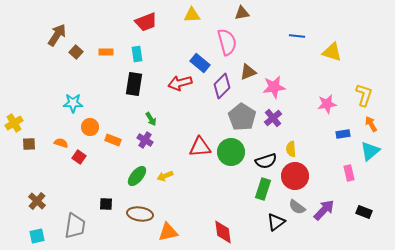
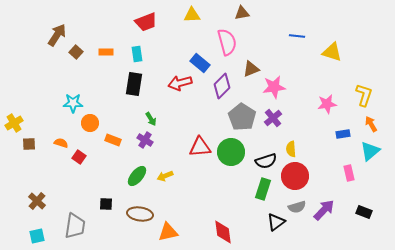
brown triangle at (248, 72): moved 3 px right, 3 px up
orange circle at (90, 127): moved 4 px up
gray semicircle at (297, 207): rotated 54 degrees counterclockwise
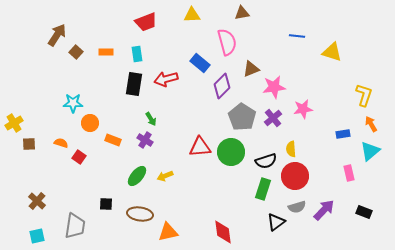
red arrow at (180, 83): moved 14 px left, 4 px up
pink star at (327, 104): moved 24 px left, 5 px down
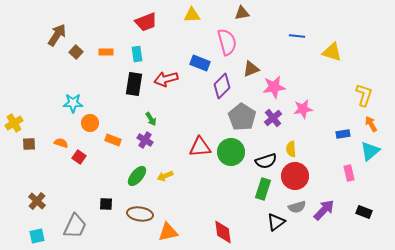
blue rectangle at (200, 63): rotated 18 degrees counterclockwise
gray trapezoid at (75, 226): rotated 16 degrees clockwise
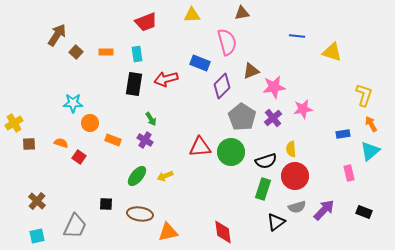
brown triangle at (251, 69): moved 2 px down
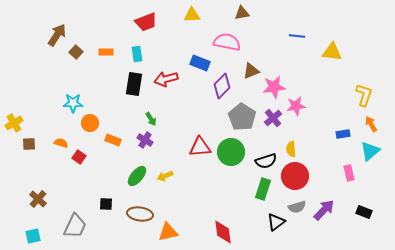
pink semicircle at (227, 42): rotated 64 degrees counterclockwise
yellow triangle at (332, 52): rotated 10 degrees counterclockwise
pink star at (303, 109): moved 7 px left, 3 px up
brown cross at (37, 201): moved 1 px right, 2 px up
cyan square at (37, 236): moved 4 px left
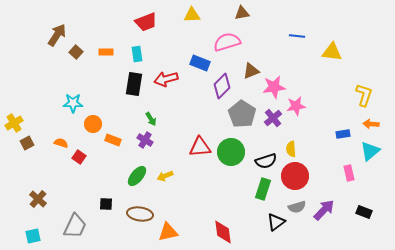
pink semicircle at (227, 42): rotated 28 degrees counterclockwise
gray pentagon at (242, 117): moved 3 px up
orange circle at (90, 123): moved 3 px right, 1 px down
orange arrow at (371, 124): rotated 56 degrees counterclockwise
brown square at (29, 144): moved 2 px left, 1 px up; rotated 24 degrees counterclockwise
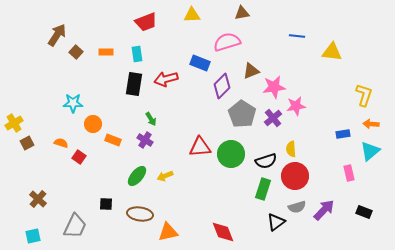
green circle at (231, 152): moved 2 px down
red diamond at (223, 232): rotated 15 degrees counterclockwise
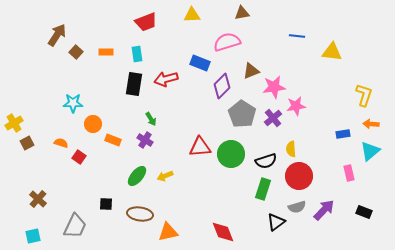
red circle at (295, 176): moved 4 px right
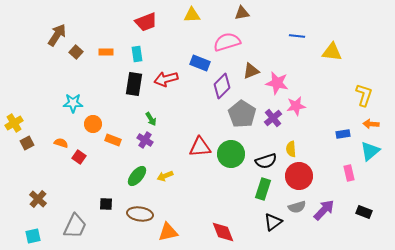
pink star at (274, 87): moved 3 px right, 4 px up; rotated 20 degrees clockwise
black triangle at (276, 222): moved 3 px left
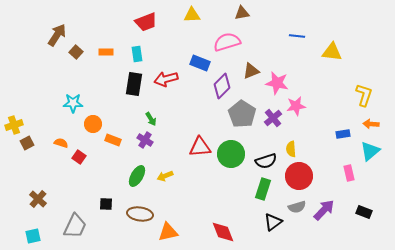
yellow cross at (14, 123): moved 2 px down; rotated 12 degrees clockwise
green ellipse at (137, 176): rotated 10 degrees counterclockwise
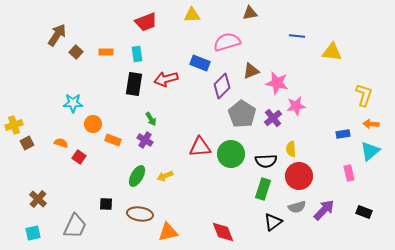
brown triangle at (242, 13): moved 8 px right
black semicircle at (266, 161): rotated 15 degrees clockwise
cyan square at (33, 236): moved 3 px up
